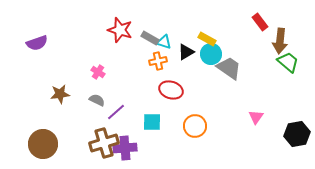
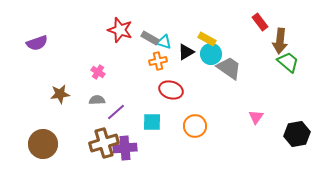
gray semicircle: rotated 28 degrees counterclockwise
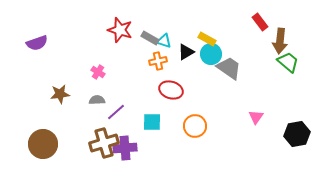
cyan triangle: moved 1 px up
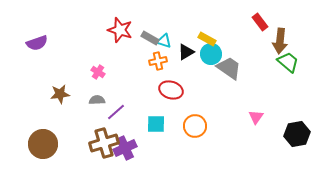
cyan square: moved 4 px right, 2 px down
purple cross: rotated 20 degrees counterclockwise
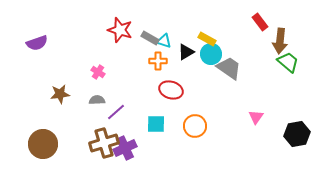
orange cross: rotated 12 degrees clockwise
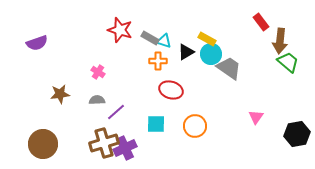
red rectangle: moved 1 px right
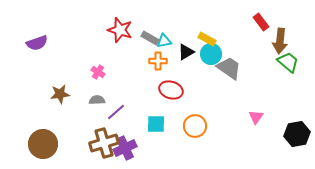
cyan triangle: rotated 28 degrees counterclockwise
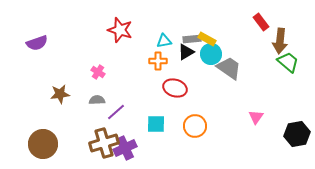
gray rectangle: moved 42 px right, 1 px down; rotated 36 degrees counterclockwise
red ellipse: moved 4 px right, 2 px up
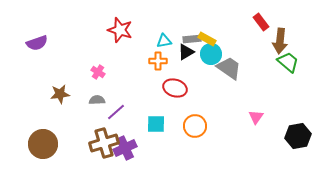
black hexagon: moved 1 px right, 2 px down
